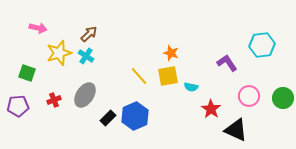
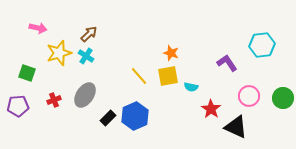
black triangle: moved 3 px up
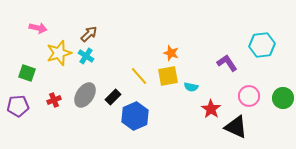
black rectangle: moved 5 px right, 21 px up
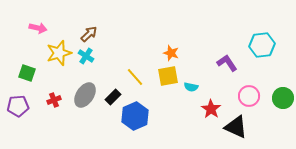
yellow line: moved 4 px left, 1 px down
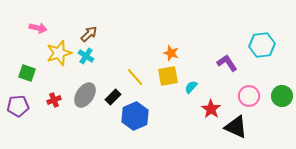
cyan semicircle: rotated 120 degrees clockwise
green circle: moved 1 px left, 2 px up
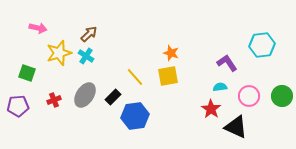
cyan semicircle: moved 29 px right; rotated 40 degrees clockwise
blue hexagon: rotated 16 degrees clockwise
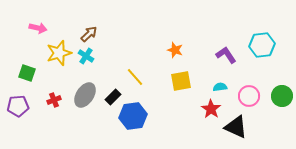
orange star: moved 4 px right, 3 px up
purple L-shape: moved 1 px left, 8 px up
yellow square: moved 13 px right, 5 px down
blue hexagon: moved 2 px left
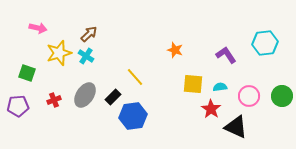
cyan hexagon: moved 3 px right, 2 px up
yellow square: moved 12 px right, 3 px down; rotated 15 degrees clockwise
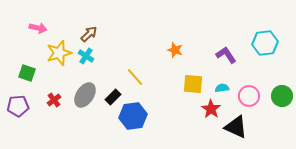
cyan semicircle: moved 2 px right, 1 px down
red cross: rotated 16 degrees counterclockwise
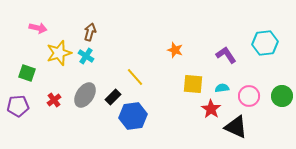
brown arrow: moved 1 px right, 2 px up; rotated 30 degrees counterclockwise
